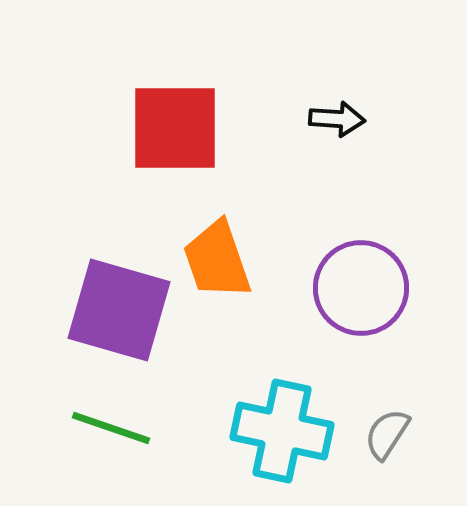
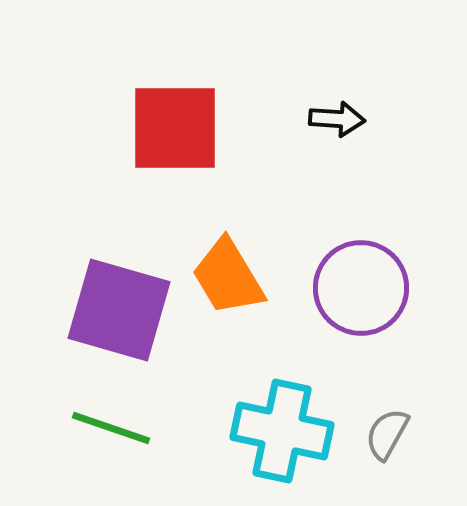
orange trapezoid: moved 11 px right, 17 px down; rotated 12 degrees counterclockwise
gray semicircle: rotated 4 degrees counterclockwise
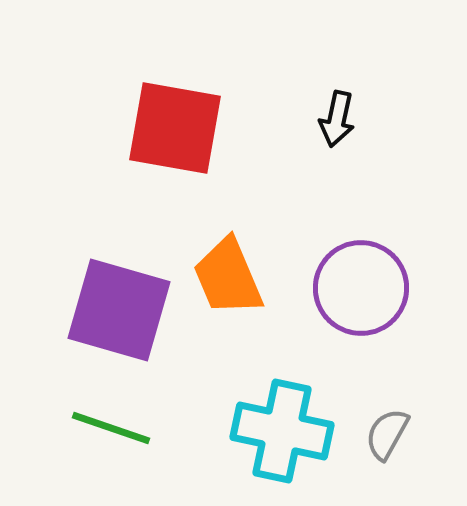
black arrow: rotated 98 degrees clockwise
red square: rotated 10 degrees clockwise
orange trapezoid: rotated 8 degrees clockwise
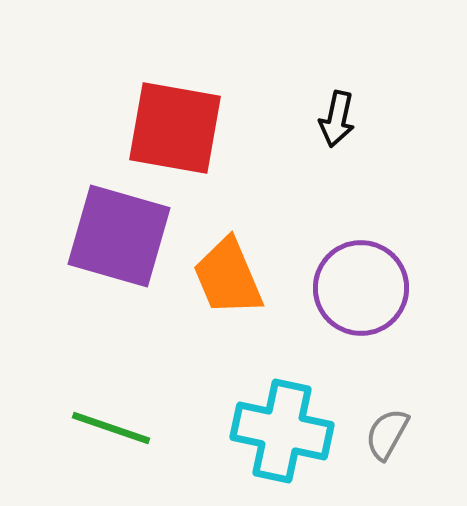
purple square: moved 74 px up
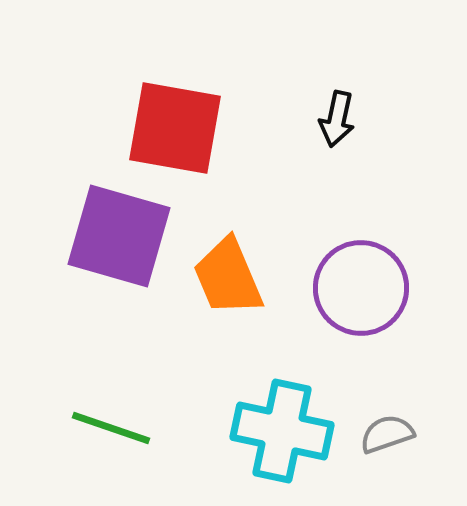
gray semicircle: rotated 42 degrees clockwise
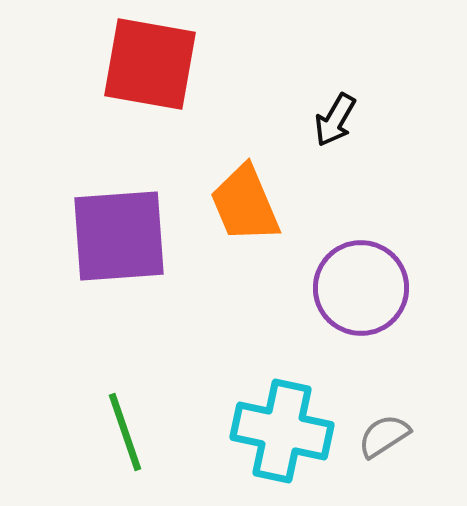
black arrow: moved 2 px left, 1 px down; rotated 18 degrees clockwise
red square: moved 25 px left, 64 px up
purple square: rotated 20 degrees counterclockwise
orange trapezoid: moved 17 px right, 73 px up
green line: moved 14 px right, 4 px down; rotated 52 degrees clockwise
gray semicircle: moved 3 px left, 2 px down; rotated 14 degrees counterclockwise
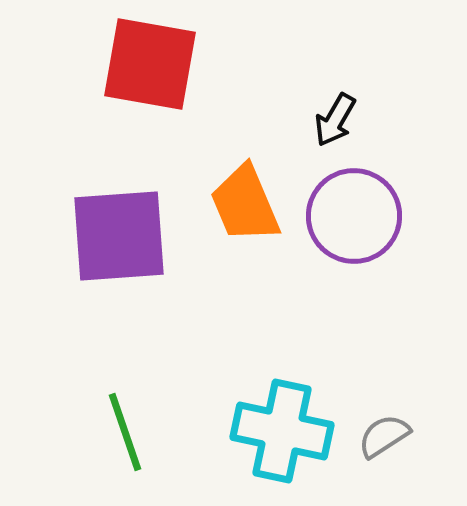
purple circle: moved 7 px left, 72 px up
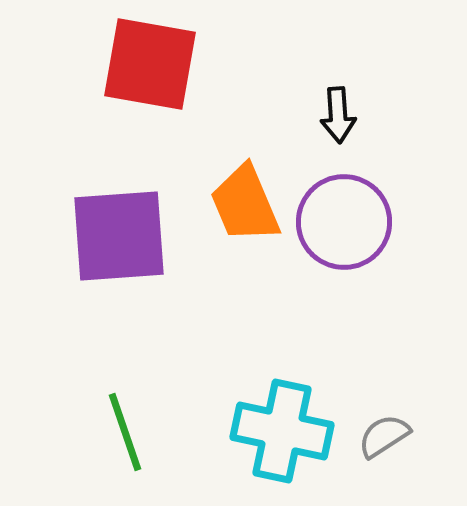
black arrow: moved 3 px right, 5 px up; rotated 34 degrees counterclockwise
purple circle: moved 10 px left, 6 px down
